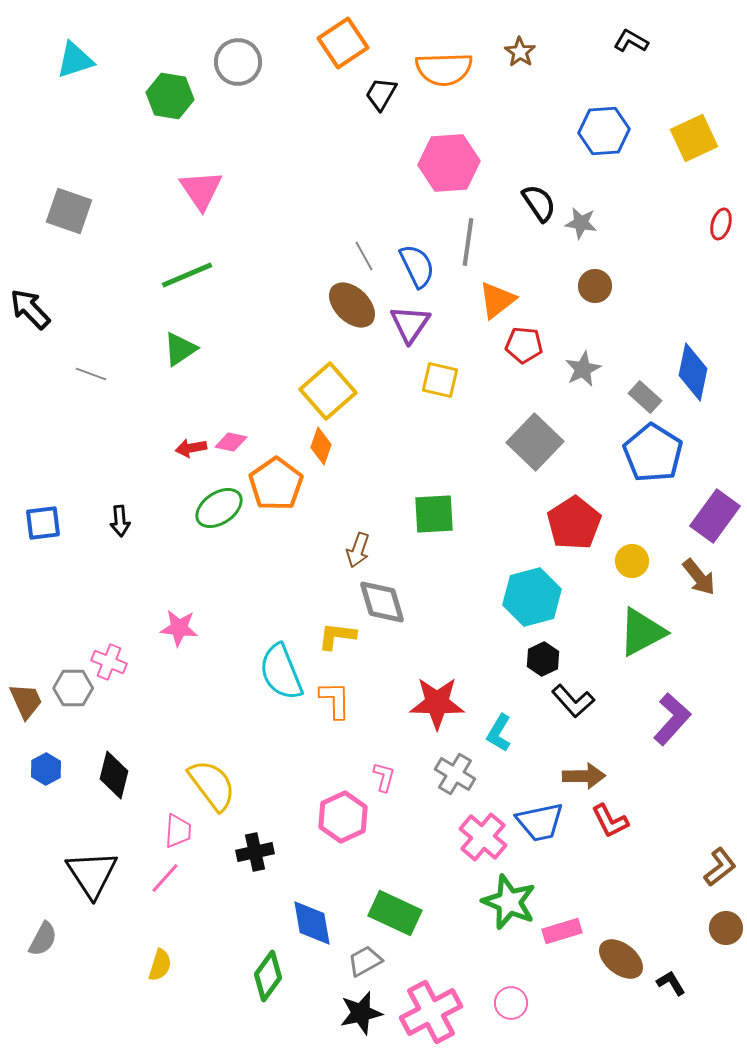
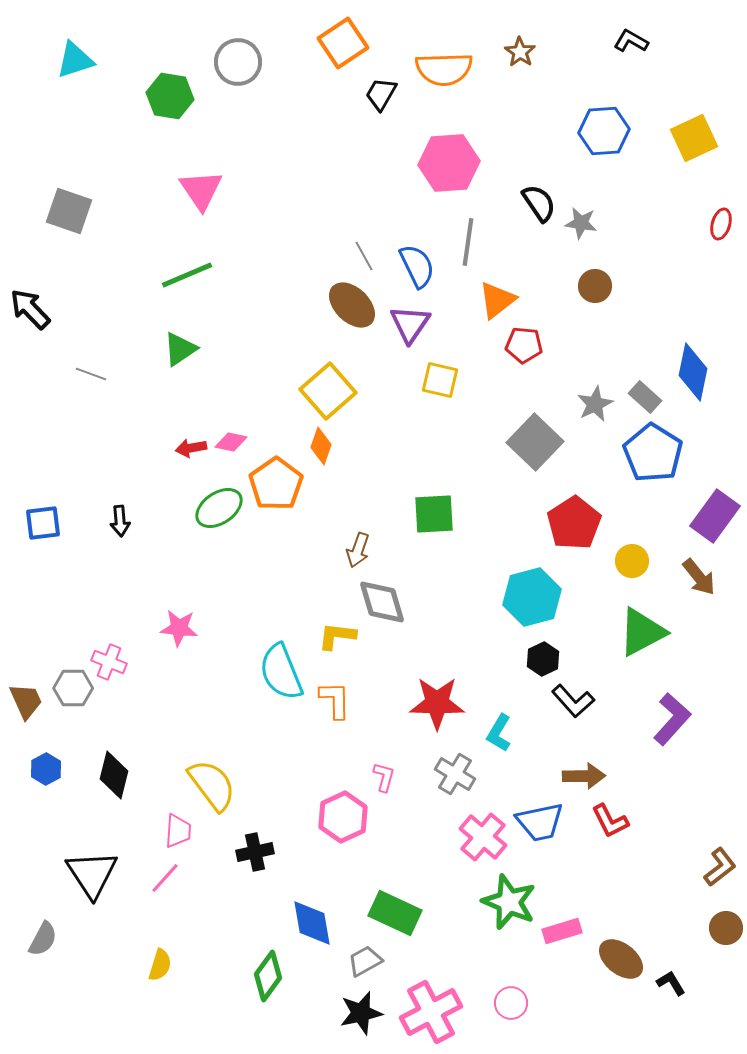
gray star at (583, 369): moved 12 px right, 35 px down
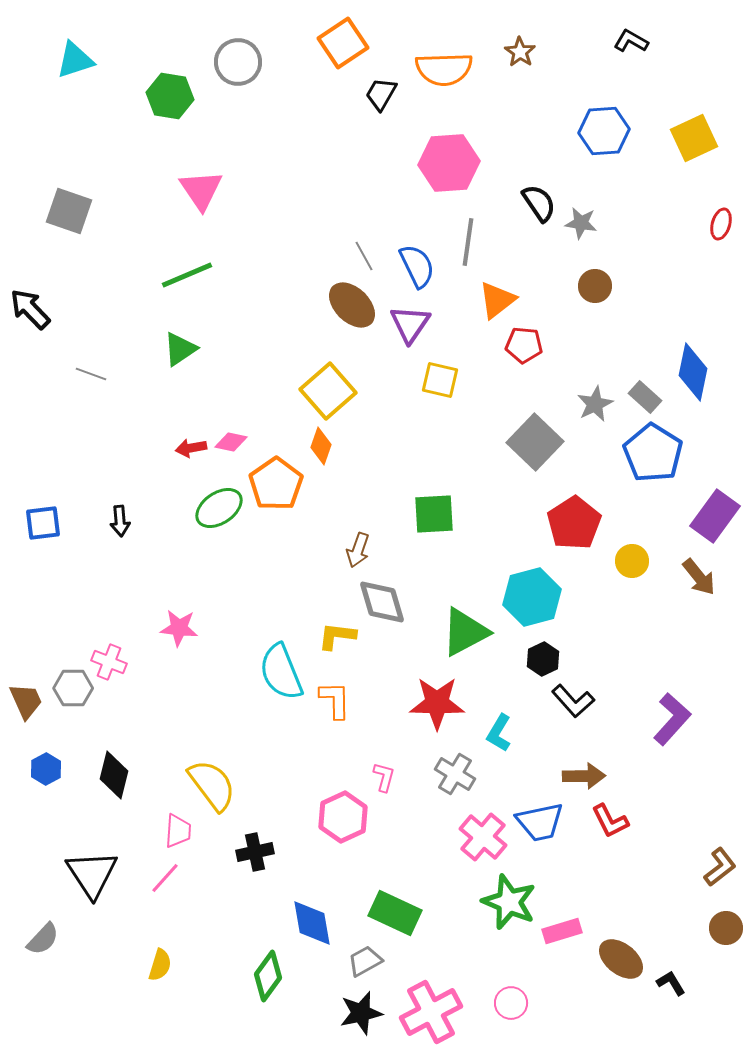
green triangle at (642, 632): moved 177 px left
gray semicircle at (43, 939): rotated 15 degrees clockwise
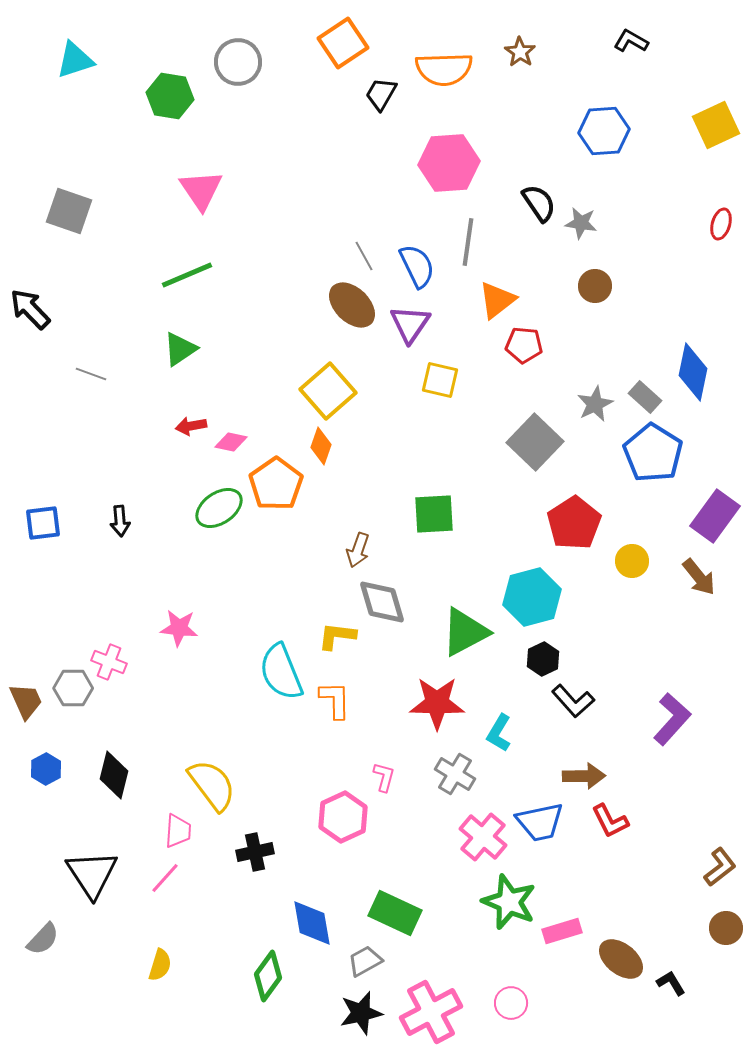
yellow square at (694, 138): moved 22 px right, 13 px up
red arrow at (191, 448): moved 22 px up
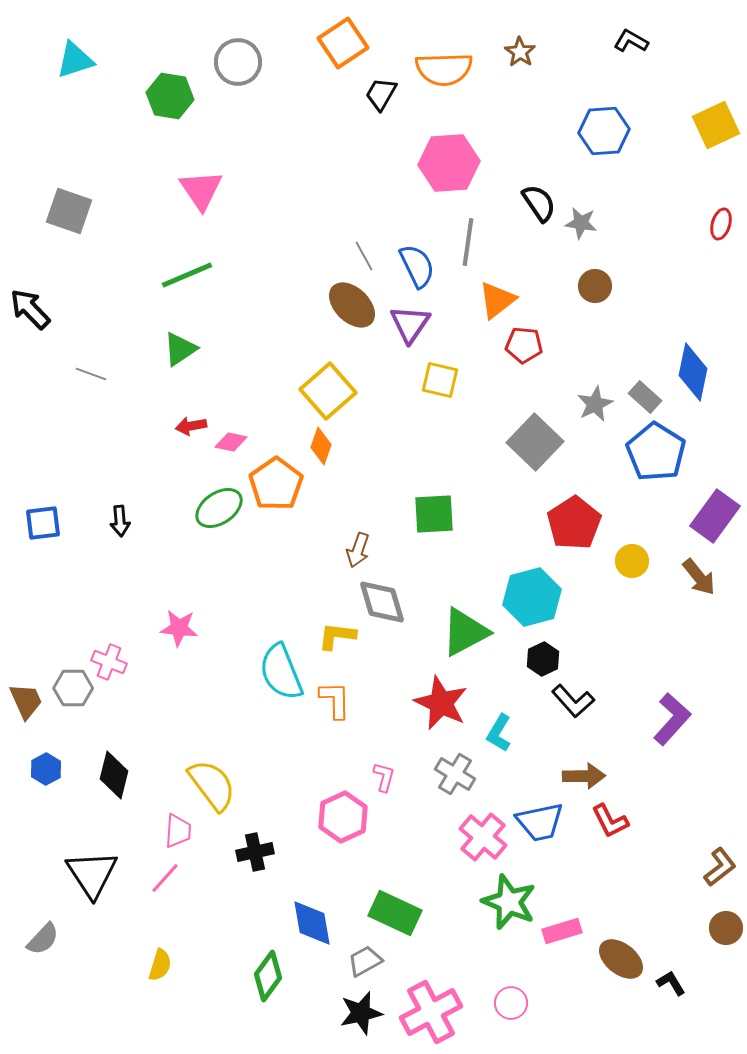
blue pentagon at (653, 453): moved 3 px right, 1 px up
red star at (437, 703): moved 4 px right; rotated 24 degrees clockwise
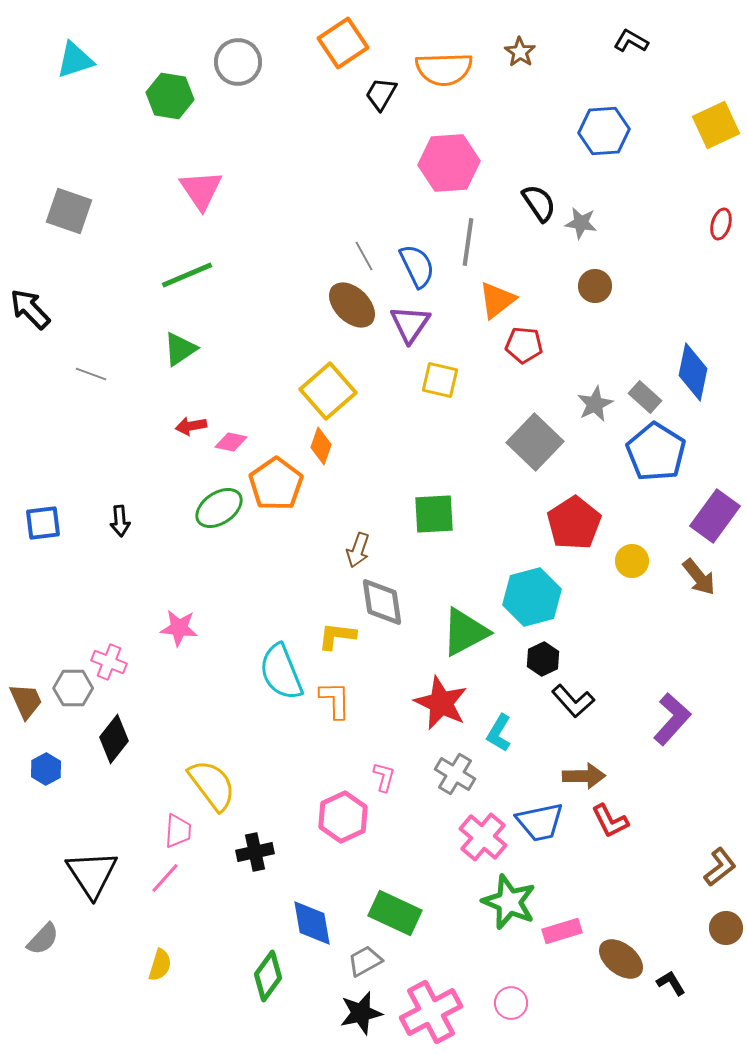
gray diamond at (382, 602): rotated 8 degrees clockwise
black diamond at (114, 775): moved 36 px up; rotated 24 degrees clockwise
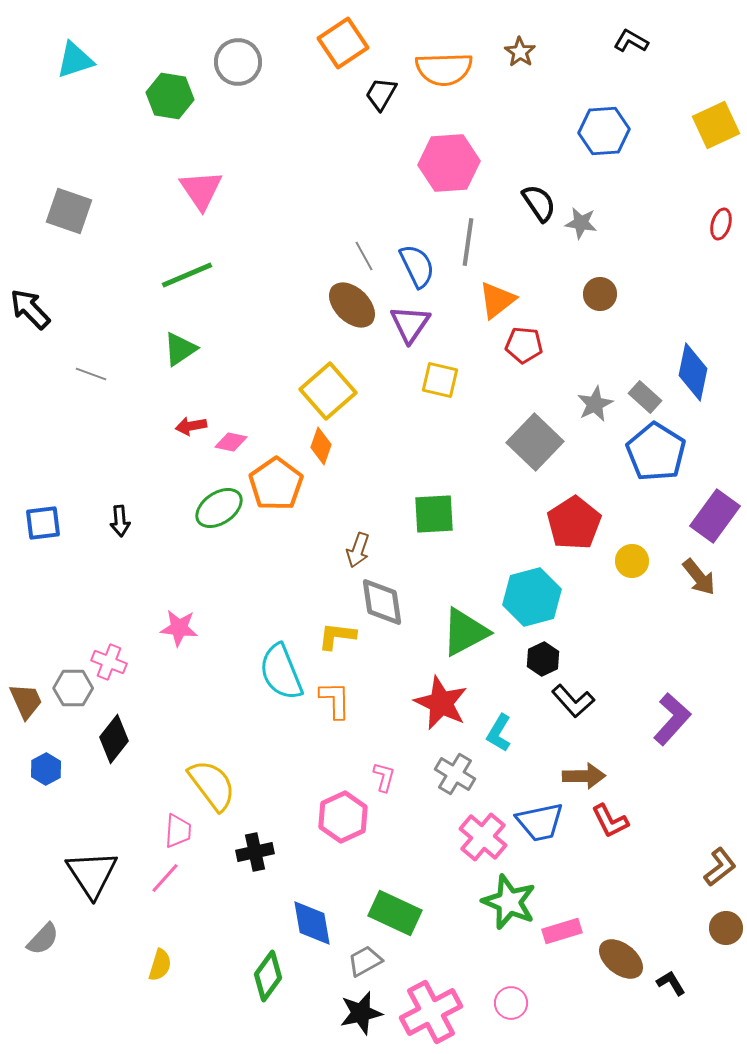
brown circle at (595, 286): moved 5 px right, 8 px down
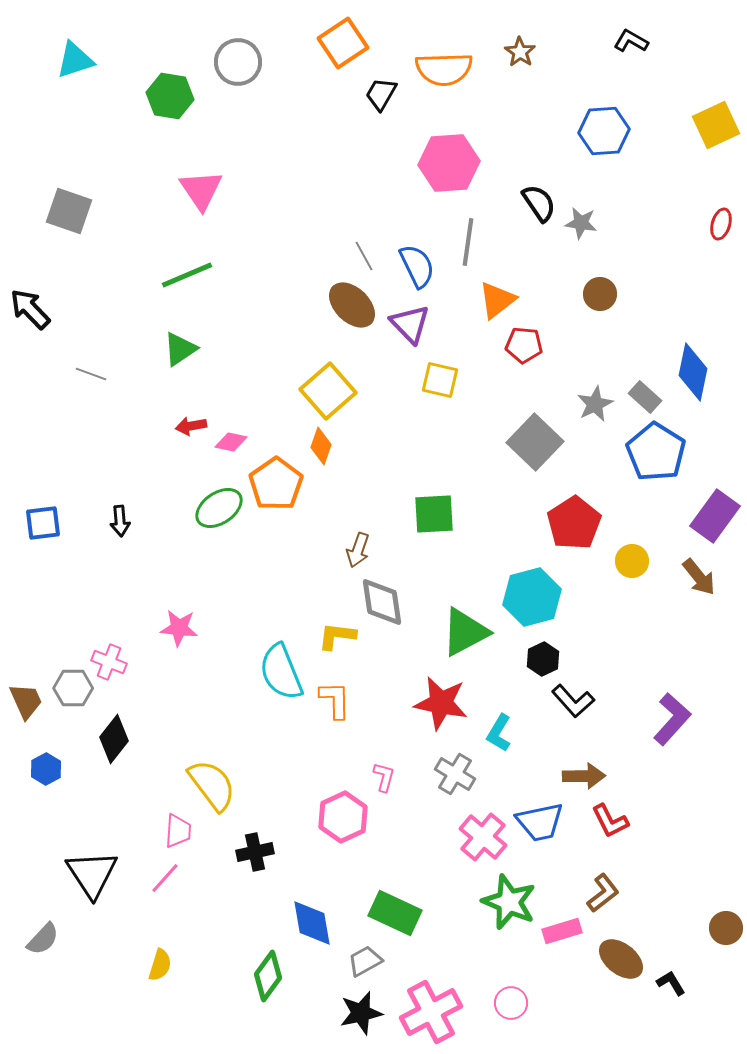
purple triangle at (410, 324): rotated 18 degrees counterclockwise
red star at (441, 703): rotated 14 degrees counterclockwise
brown L-shape at (720, 867): moved 117 px left, 26 px down
